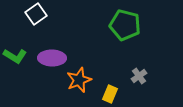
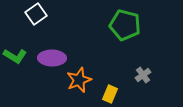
gray cross: moved 4 px right, 1 px up
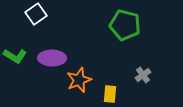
yellow rectangle: rotated 18 degrees counterclockwise
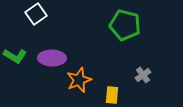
yellow rectangle: moved 2 px right, 1 px down
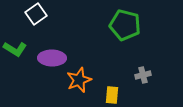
green L-shape: moved 7 px up
gray cross: rotated 21 degrees clockwise
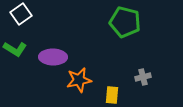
white square: moved 15 px left
green pentagon: moved 3 px up
purple ellipse: moved 1 px right, 1 px up
gray cross: moved 2 px down
orange star: rotated 10 degrees clockwise
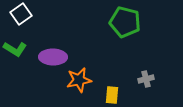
gray cross: moved 3 px right, 2 px down
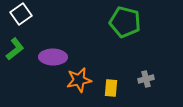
green L-shape: rotated 70 degrees counterclockwise
yellow rectangle: moved 1 px left, 7 px up
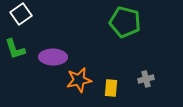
green L-shape: rotated 110 degrees clockwise
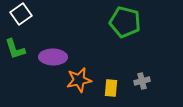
gray cross: moved 4 px left, 2 px down
